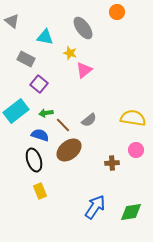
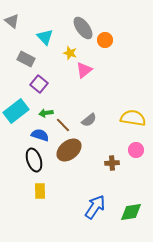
orange circle: moved 12 px left, 28 px down
cyan triangle: rotated 36 degrees clockwise
yellow rectangle: rotated 21 degrees clockwise
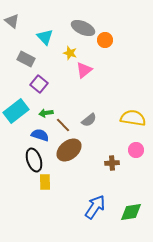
gray ellipse: rotated 30 degrees counterclockwise
yellow rectangle: moved 5 px right, 9 px up
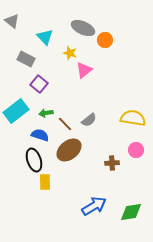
brown line: moved 2 px right, 1 px up
blue arrow: moved 1 px left, 1 px up; rotated 25 degrees clockwise
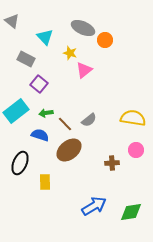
black ellipse: moved 14 px left, 3 px down; rotated 40 degrees clockwise
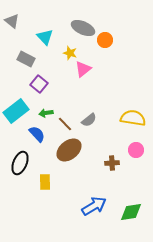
pink triangle: moved 1 px left, 1 px up
blue semicircle: moved 3 px left, 1 px up; rotated 30 degrees clockwise
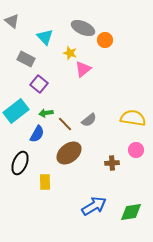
blue semicircle: rotated 72 degrees clockwise
brown ellipse: moved 3 px down
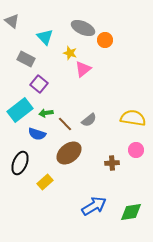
cyan rectangle: moved 4 px right, 1 px up
blue semicircle: rotated 78 degrees clockwise
yellow rectangle: rotated 49 degrees clockwise
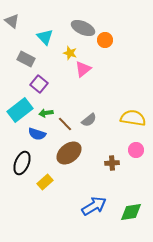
black ellipse: moved 2 px right
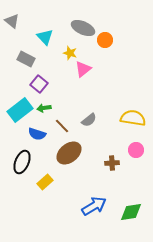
green arrow: moved 2 px left, 5 px up
brown line: moved 3 px left, 2 px down
black ellipse: moved 1 px up
